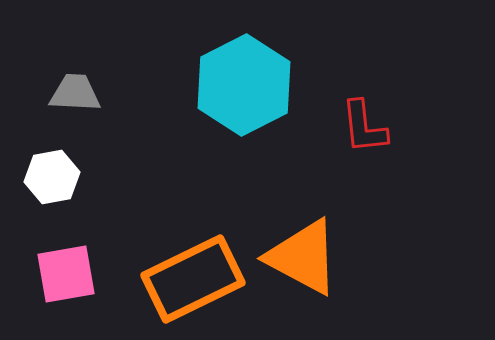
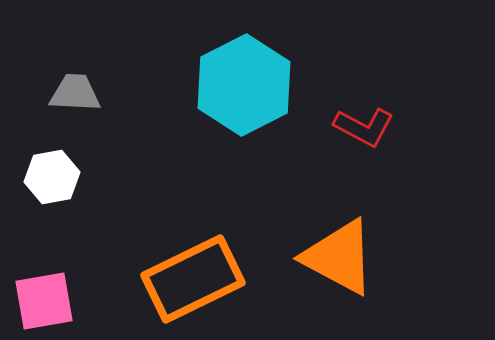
red L-shape: rotated 56 degrees counterclockwise
orange triangle: moved 36 px right
pink square: moved 22 px left, 27 px down
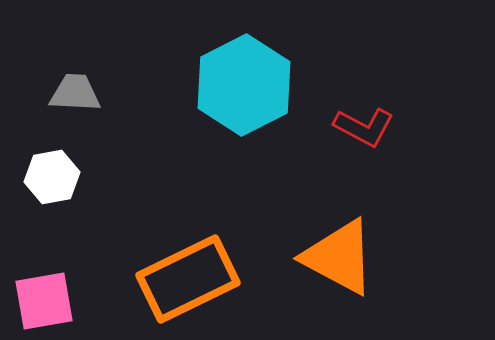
orange rectangle: moved 5 px left
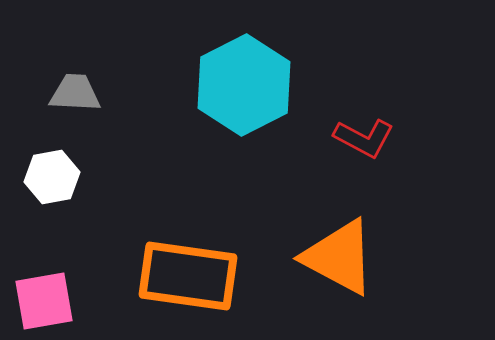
red L-shape: moved 11 px down
orange rectangle: moved 3 px up; rotated 34 degrees clockwise
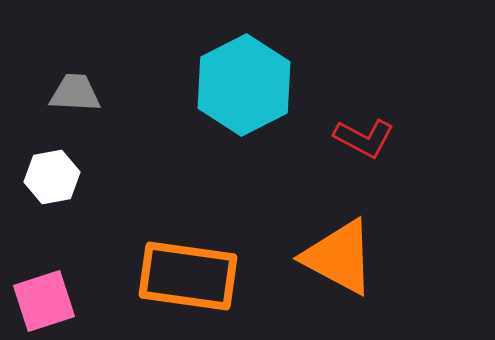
pink square: rotated 8 degrees counterclockwise
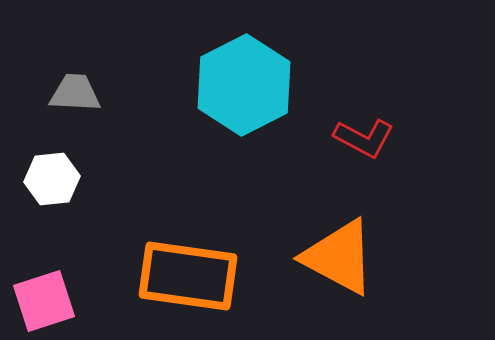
white hexagon: moved 2 px down; rotated 4 degrees clockwise
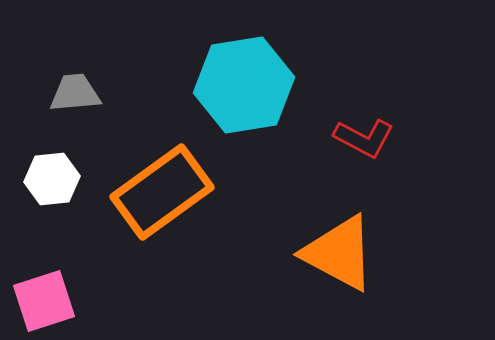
cyan hexagon: rotated 18 degrees clockwise
gray trapezoid: rotated 8 degrees counterclockwise
orange triangle: moved 4 px up
orange rectangle: moved 26 px left, 84 px up; rotated 44 degrees counterclockwise
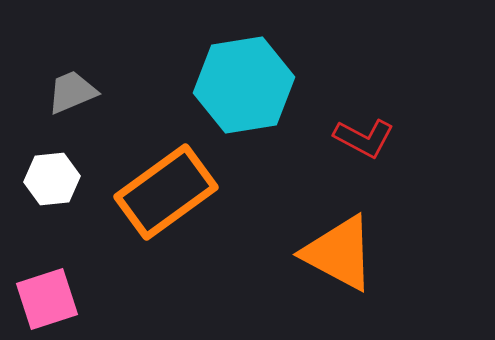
gray trapezoid: moved 3 px left, 1 px up; rotated 18 degrees counterclockwise
orange rectangle: moved 4 px right
pink square: moved 3 px right, 2 px up
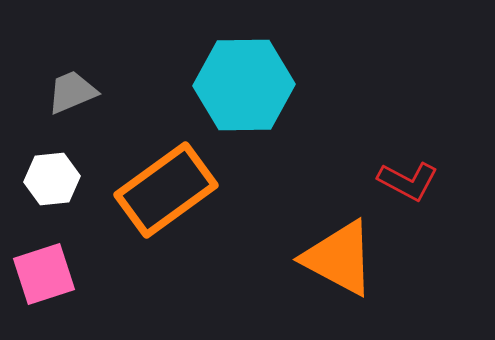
cyan hexagon: rotated 8 degrees clockwise
red L-shape: moved 44 px right, 43 px down
orange rectangle: moved 2 px up
orange triangle: moved 5 px down
pink square: moved 3 px left, 25 px up
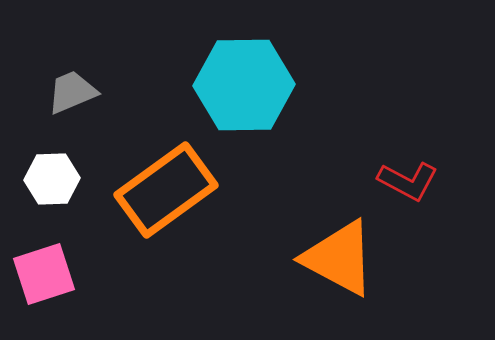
white hexagon: rotated 4 degrees clockwise
